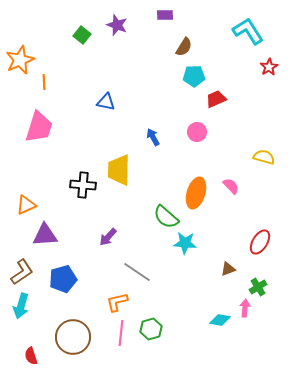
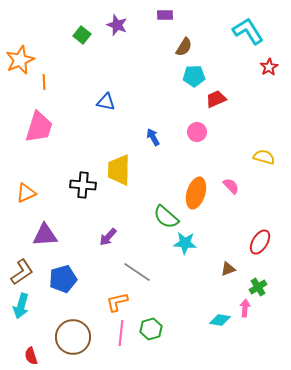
orange triangle: moved 12 px up
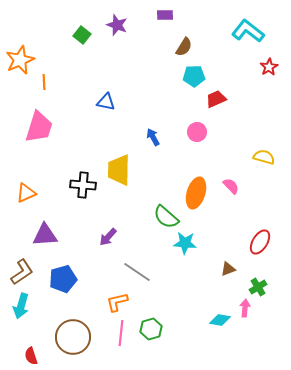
cyan L-shape: rotated 20 degrees counterclockwise
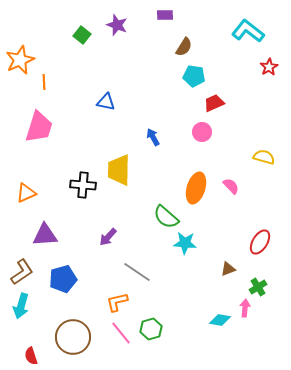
cyan pentagon: rotated 10 degrees clockwise
red trapezoid: moved 2 px left, 4 px down
pink circle: moved 5 px right
orange ellipse: moved 5 px up
pink line: rotated 45 degrees counterclockwise
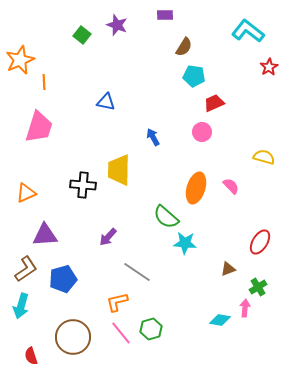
brown L-shape: moved 4 px right, 3 px up
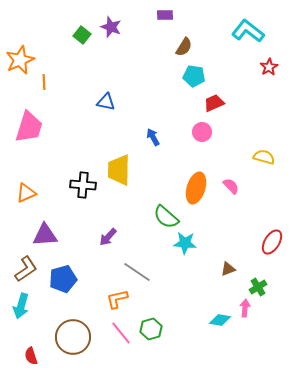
purple star: moved 6 px left, 2 px down
pink trapezoid: moved 10 px left
red ellipse: moved 12 px right
orange L-shape: moved 3 px up
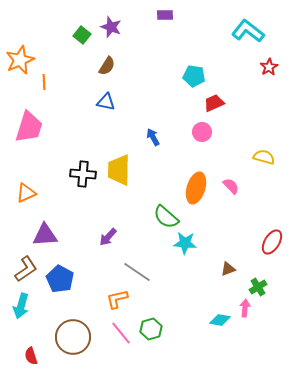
brown semicircle: moved 77 px left, 19 px down
black cross: moved 11 px up
blue pentagon: moved 3 px left; rotated 28 degrees counterclockwise
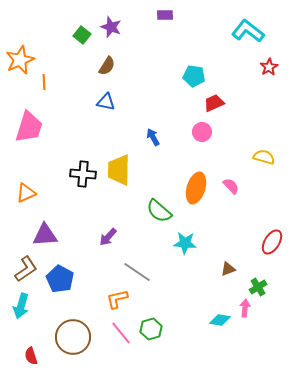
green semicircle: moved 7 px left, 6 px up
